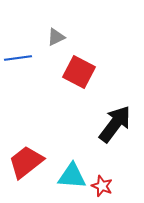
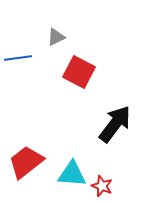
cyan triangle: moved 2 px up
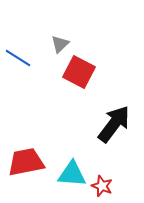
gray triangle: moved 4 px right, 7 px down; rotated 18 degrees counterclockwise
blue line: rotated 40 degrees clockwise
black arrow: moved 1 px left
red trapezoid: rotated 27 degrees clockwise
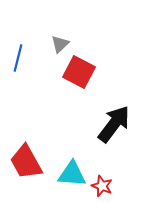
blue line: rotated 72 degrees clockwise
red trapezoid: rotated 108 degrees counterclockwise
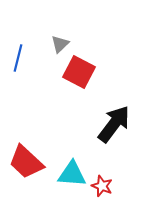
red trapezoid: rotated 18 degrees counterclockwise
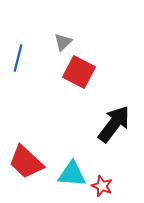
gray triangle: moved 3 px right, 2 px up
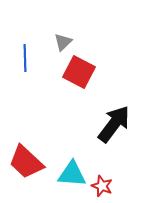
blue line: moved 7 px right; rotated 16 degrees counterclockwise
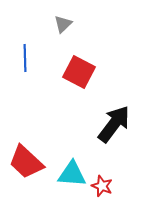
gray triangle: moved 18 px up
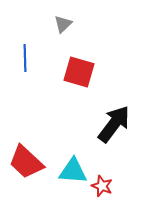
red square: rotated 12 degrees counterclockwise
cyan triangle: moved 1 px right, 3 px up
